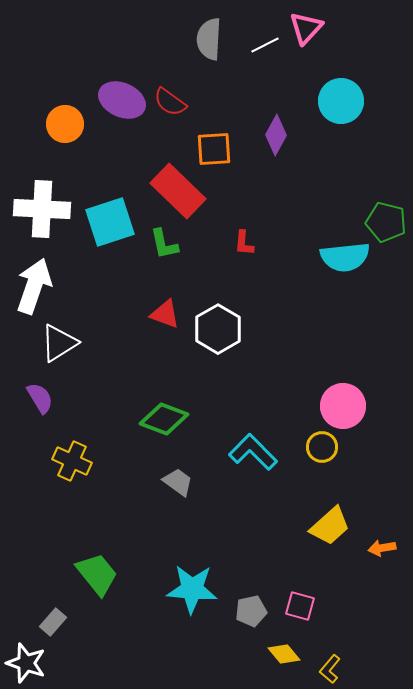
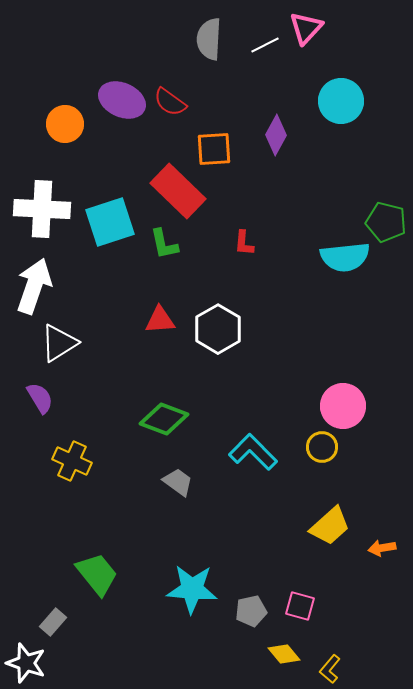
red triangle: moved 5 px left, 6 px down; rotated 24 degrees counterclockwise
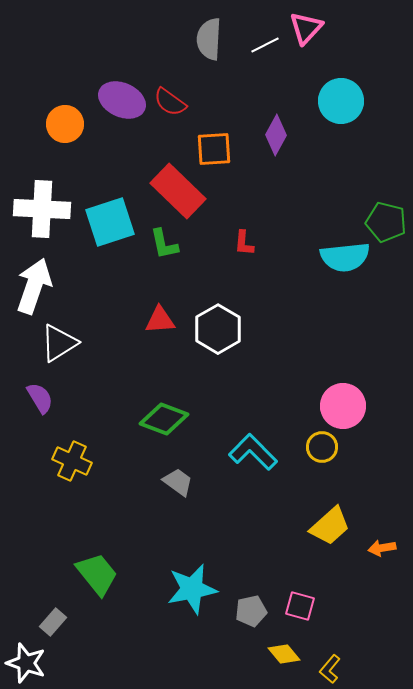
cyan star: rotated 15 degrees counterclockwise
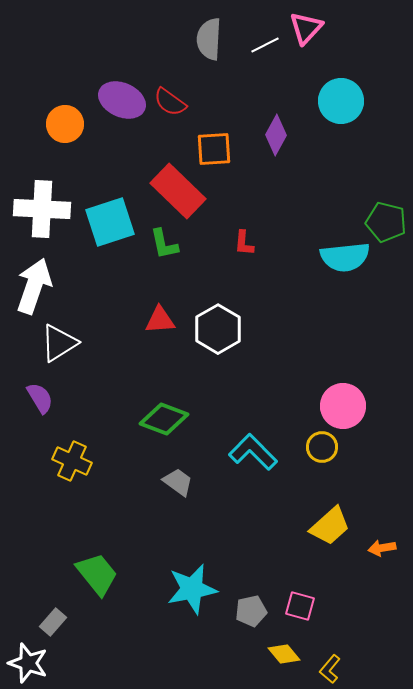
white star: moved 2 px right
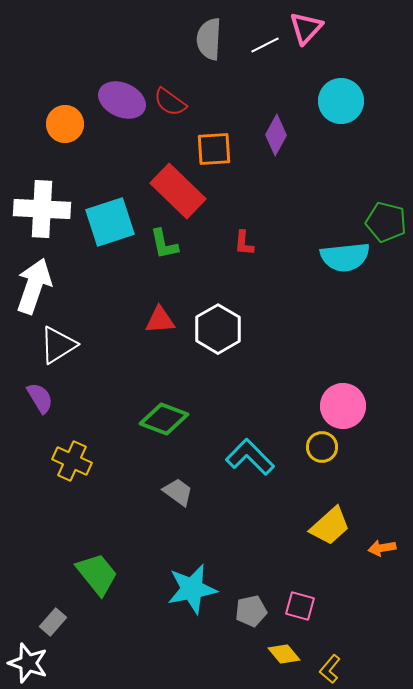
white triangle: moved 1 px left, 2 px down
cyan L-shape: moved 3 px left, 5 px down
gray trapezoid: moved 10 px down
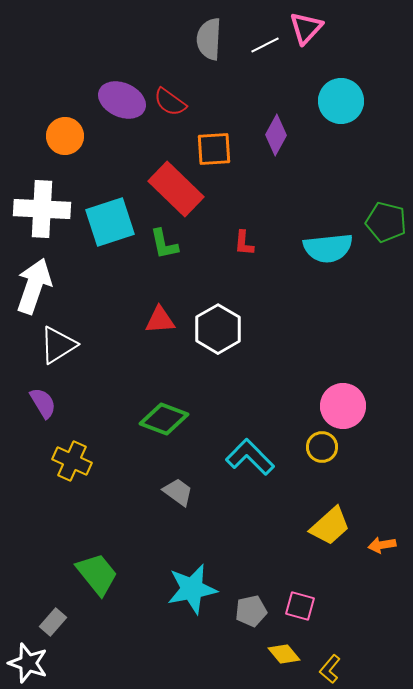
orange circle: moved 12 px down
red rectangle: moved 2 px left, 2 px up
cyan semicircle: moved 17 px left, 9 px up
purple semicircle: moved 3 px right, 5 px down
orange arrow: moved 3 px up
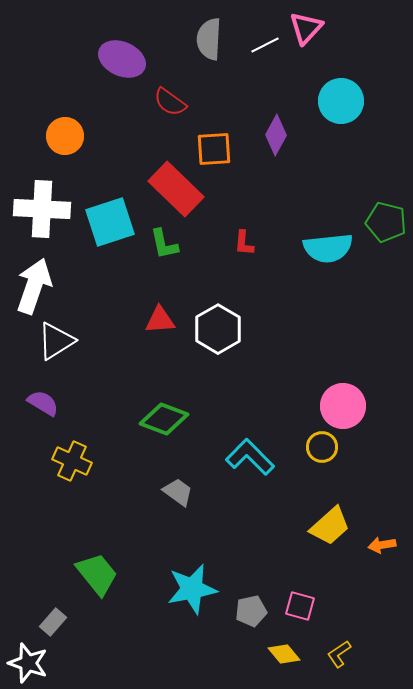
purple ellipse: moved 41 px up
white triangle: moved 2 px left, 4 px up
purple semicircle: rotated 28 degrees counterclockwise
yellow L-shape: moved 9 px right, 15 px up; rotated 16 degrees clockwise
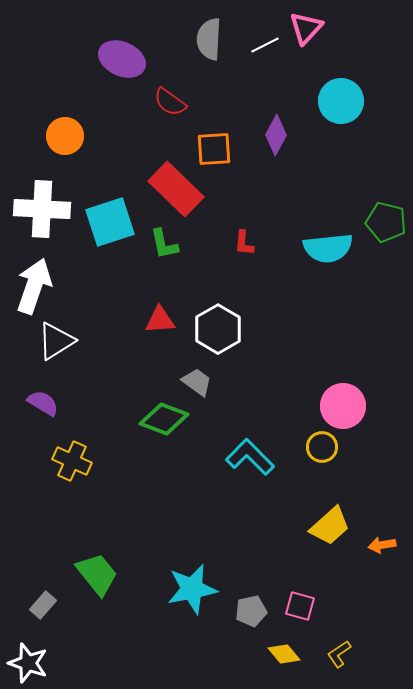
gray trapezoid: moved 19 px right, 110 px up
gray rectangle: moved 10 px left, 17 px up
